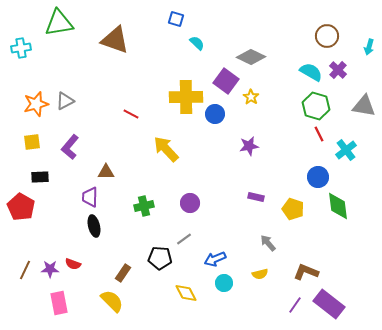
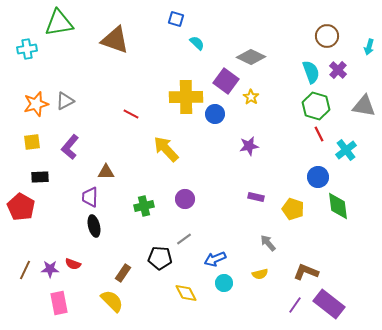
cyan cross at (21, 48): moved 6 px right, 1 px down
cyan semicircle at (311, 72): rotated 40 degrees clockwise
purple circle at (190, 203): moved 5 px left, 4 px up
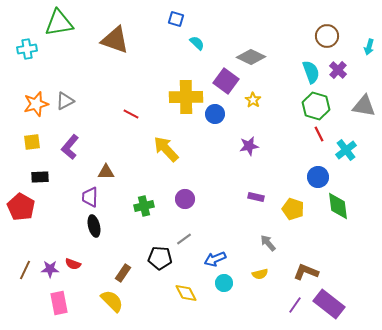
yellow star at (251, 97): moved 2 px right, 3 px down
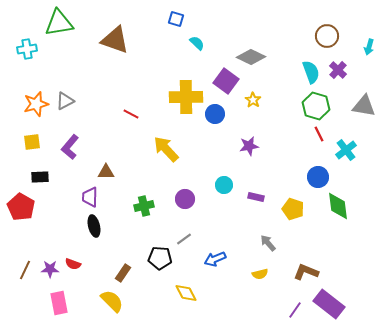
cyan circle at (224, 283): moved 98 px up
purple line at (295, 305): moved 5 px down
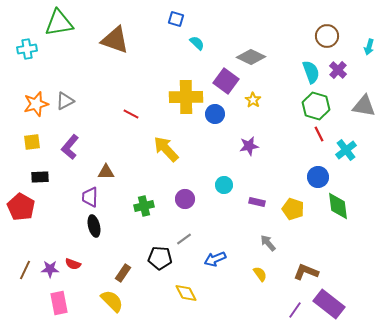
purple rectangle at (256, 197): moved 1 px right, 5 px down
yellow semicircle at (260, 274): rotated 112 degrees counterclockwise
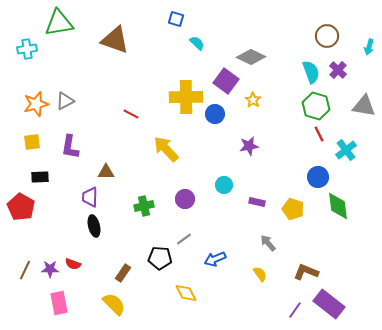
purple L-shape at (70, 147): rotated 30 degrees counterclockwise
yellow semicircle at (112, 301): moved 2 px right, 3 px down
